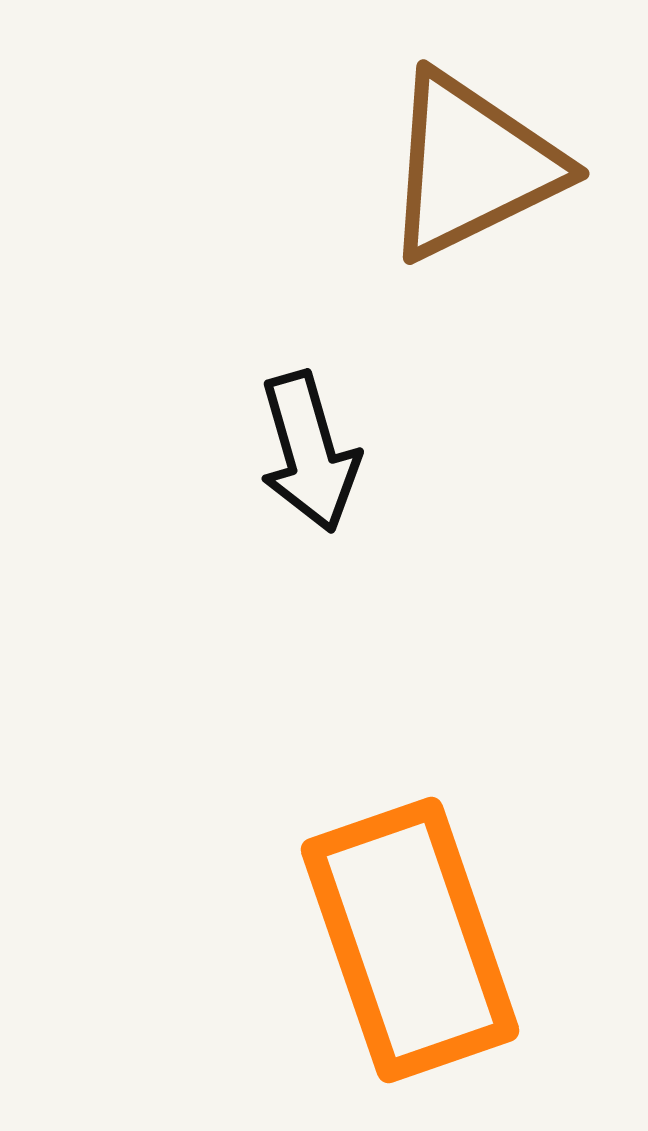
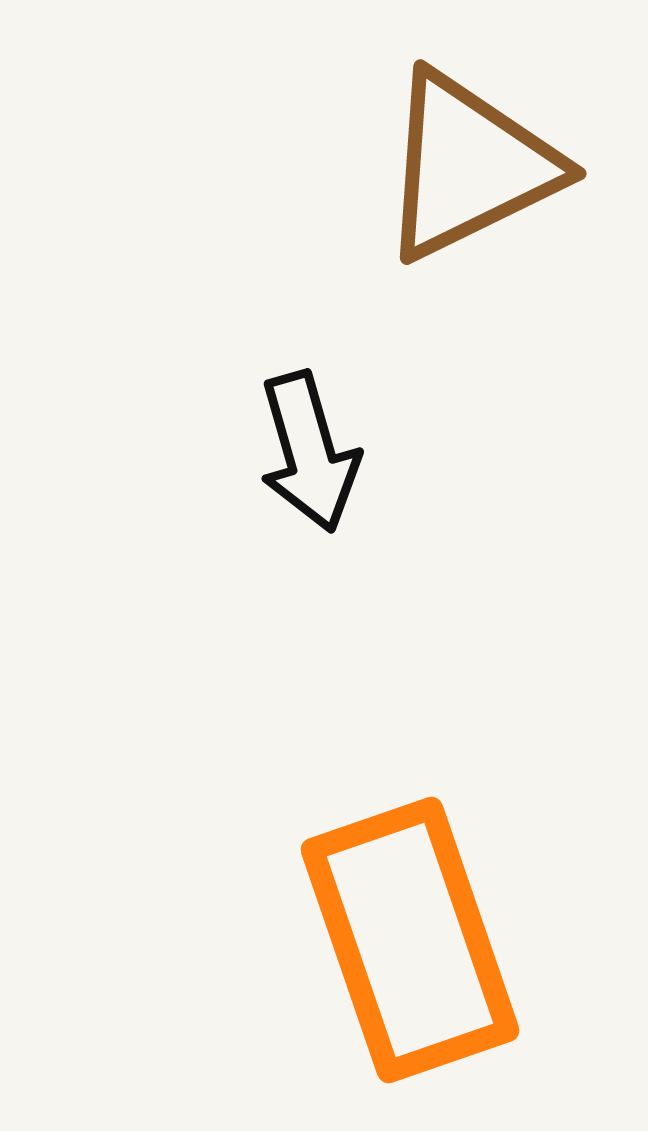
brown triangle: moved 3 px left
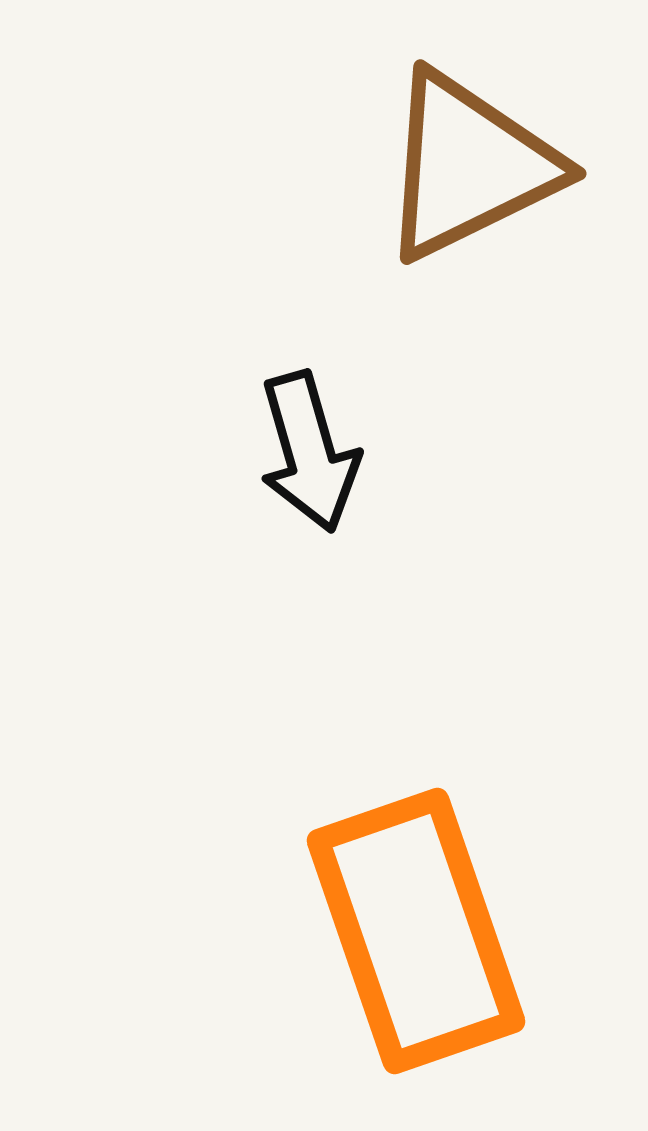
orange rectangle: moved 6 px right, 9 px up
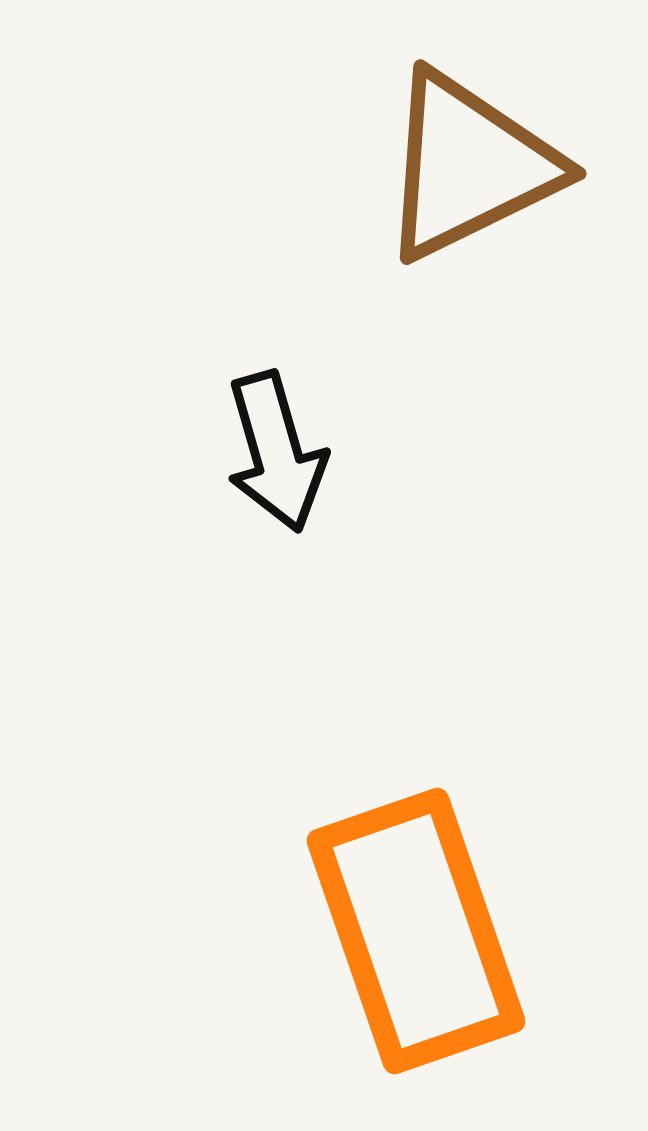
black arrow: moved 33 px left
